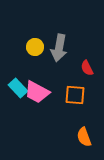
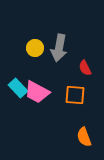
yellow circle: moved 1 px down
red semicircle: moved 2 px left
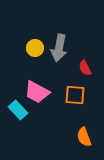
cyan rectangle: moved 22 px down
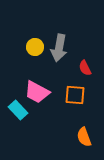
yellow circle: moved 1 px up
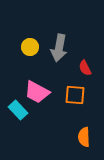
yellow circle: moved 5 px left
orange semicircle: rotated 18 degrees clockwise
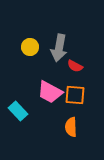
red semicircle: moved 10 px left, 2 px up; rotated 35 degrees counterclockwise
pink trapezoid: moved 13 px right
cyan rectangle: moved 1 px down
orange semicircle: moved 13 px left, 10 px up
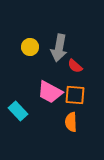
red semicircle: rotated 14 degrees clockwise
orange semicircle: moved 5 px up
